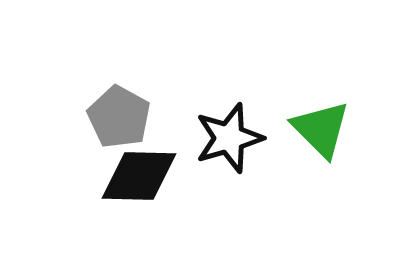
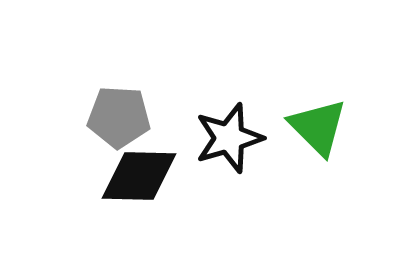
gray pentagon: rotated 26 degrees counterclockwise
green triangle: moved 3 px left, 2 px up
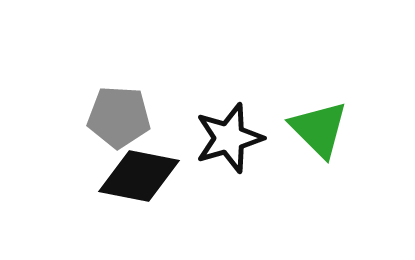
green triangle: moved 1 px right, 2 px down
black diamond: rotated 10 degrees clockwise
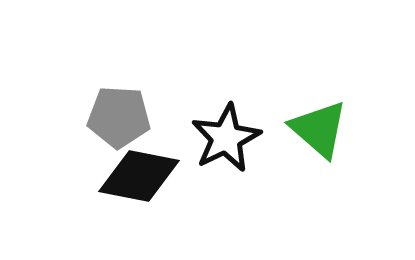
green triangle: rotated 4 degrees counterclockwise
black star: moved 3 px left; rotated 10 degrees counterclockwise
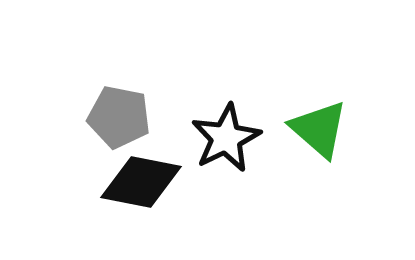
gray pentagon: rotated 8 degrees clockwise
black diamond: moved 2 px right, 6 px down
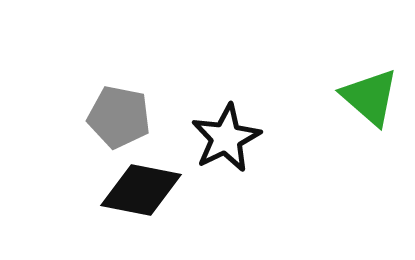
green triangle: moved 51 px right, 32 px up
black diamond: moved 8 px down
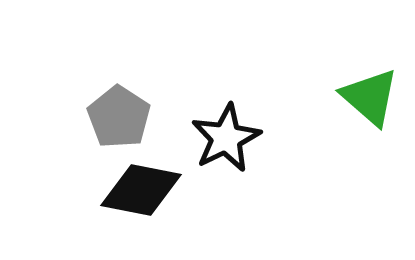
gray pentagon: rotated 22 degrees clockwise
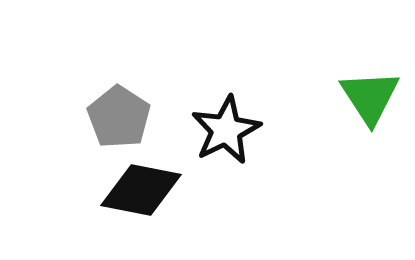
green triangle: rotated 16 degrees clockwise
black star: moved 8 px up
